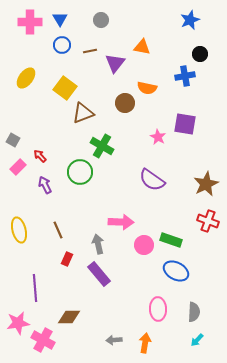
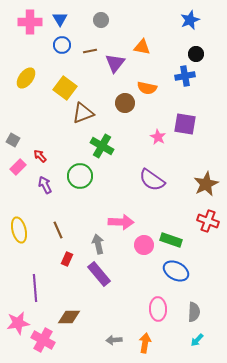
black circle at (200, 54): moved 4 px left
green circle at (80, 172): moved 4 px down
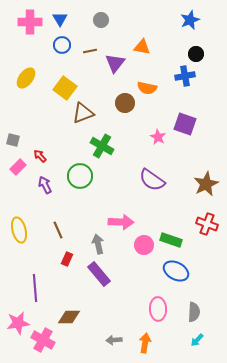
purple square at (185, 124): rotated 10 degrees clockwise
gray square at (13, 140): rotated 16 degrees counterclockwise
red cross at (208, 221): moved 1 px left, 3 px down
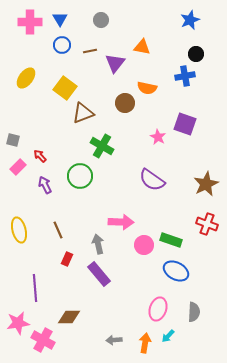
pink ellipse at (158, 309): rotated 20 degrees clockwise
cyan arrow at (197, 340): moved 29 px left, 4 px up
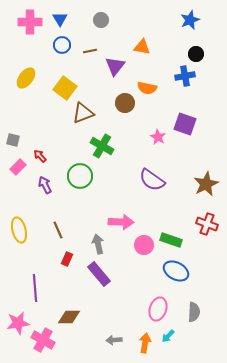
purple triangle at (115, 63): moved 3 px down
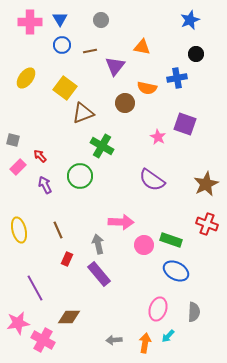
blue cross at (185, 76): moved 8 px left, 2 px down
purple line at (35, 288): rotated 24 degrees counterclockwise
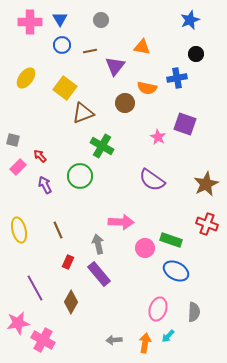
pink circle at (144, 245): moved 1 px right, 3 px down
red rectangle at (67, 259): moved 1 px right, 3 px down
brown diamond at (69, 317): moved 2 px right, 15 px up; rotated 60 degrees counterclockwise
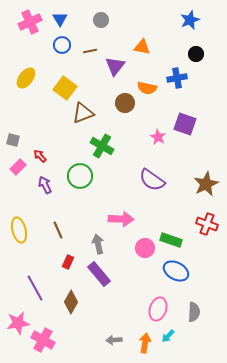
pink cross at (30, 22): rotated 25 degrees counterclockwise
pink arrow at (121, 222): moved 3 px up
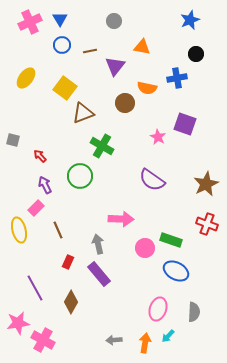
gray circle at (101, 20): moved 13 px right, 1 px down
pink rectangle at (18, 167): moved 18 px right, 41 px down
